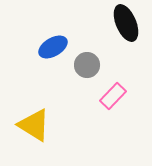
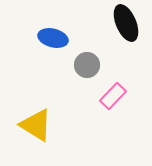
blue ellipse: moved 9 px up; rotated 44 degrees clockwise
yellow triangle: moved 2 px right
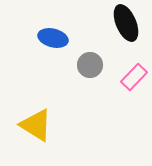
gray circle: moved 3 px right
pink rectangle: moved 21 px right, 19 px up
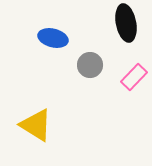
black ellipse: rotated 12 degrees clockwise
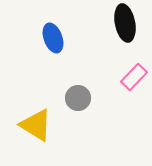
black ellipse: moved 1 px left
blue ellipse: rotated 56 degrees clockwise
gray circle: moved 12 px left, 33 px down
